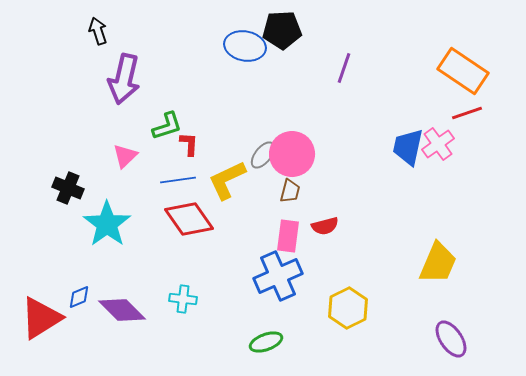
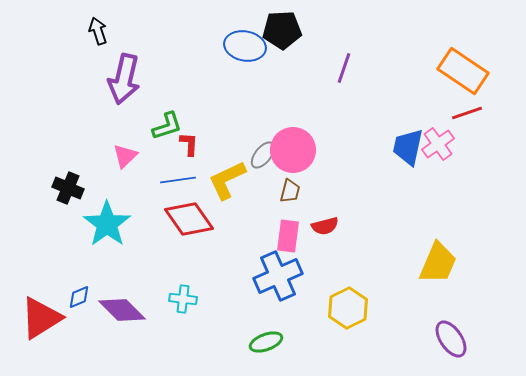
pink circle: moved 1 px right, 4 px up
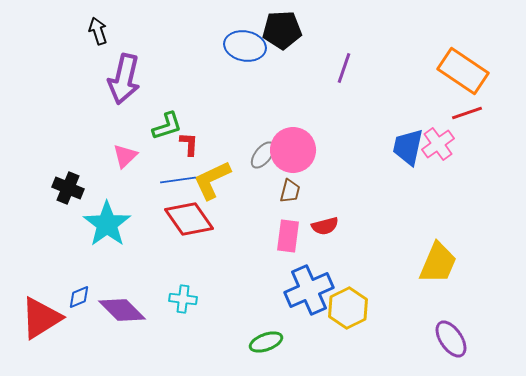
yellow L-shape: moved 15 px left
blue cross: moved 31 px right, 14 px down
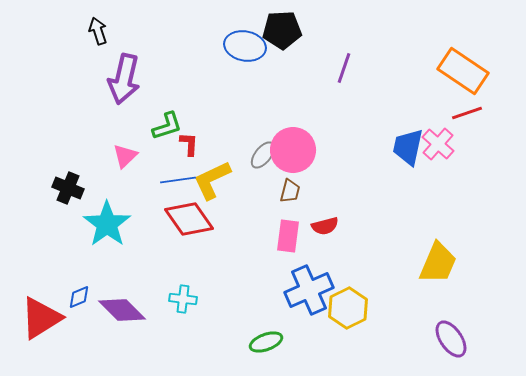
pink cross: rotated 12 degrees counterclockwise
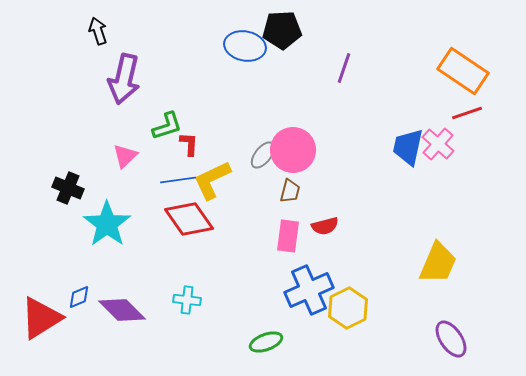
cyan cross: moved 4 px right, 1 px down
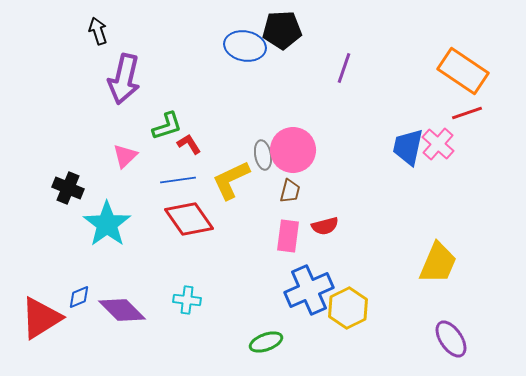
red L-shape: rotated 35 degrees counterclockwise
gray ellipse: rotated 48 degrees counterclockwise
yellow L-shape: moved 19 px right
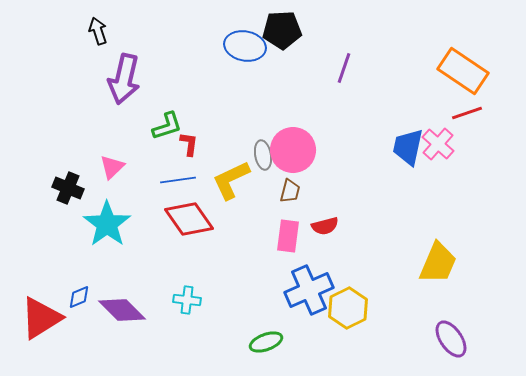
red L-shape: rotated 40 degrees clockwise
pink triangle: moved 13 px left, 11 px down
